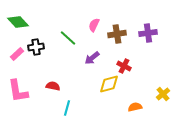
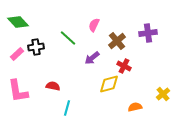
brown cross: moved 7 px down; rotated 30 degrees counterclockwise
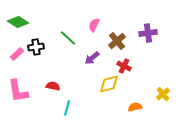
green diamond: rotated 15 degrees counterclockwise
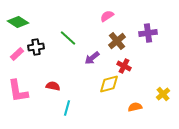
pink semicircle: moved 13 px right, 9 px up; rotated 32 degrees clockwise
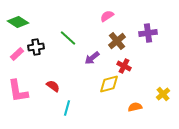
red semicircle: rotated 24 degrees clockwise
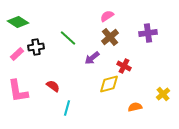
brown cross: moved 7 px left, 4 px up
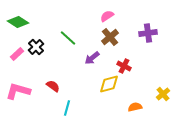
black cross: rotated 35 degrees counterclockwise
pink L-shape: rotated 115 degrees clockwise
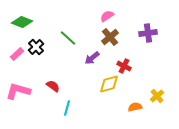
green diamond: moved 4 px right; rotated 10 degrees counterclockwise
yellow cross: moved 6 px left, 2 px down
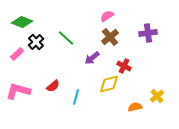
green line: moved 2 px left
black cross: moved 5 px up
red semicircle: rotated 104 degrees clockwise
cyan line: moved 9 px right, 11 px up
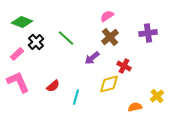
pink L-shape: moved 9 px up; rotated 50 degrees clockwise
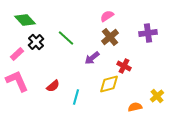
green diamond: moved 3 px right, 2 px up; rotated 25 degrees clockwise
pink L-shape: moved 1 px left, 1 px up
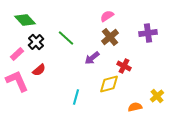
red semicircle: moved 14 px left, 16 px up
